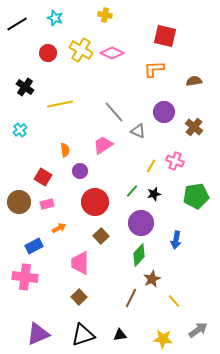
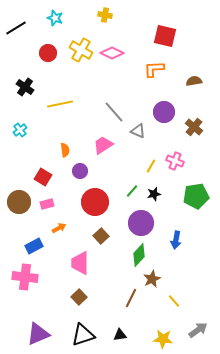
black line at (17, 24): moved 1 px left, 4 px down
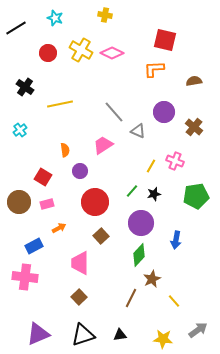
red square at (165, 36): moved 4 px down
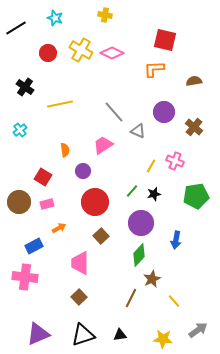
purple circle at (80, 171): moved 3 px right
